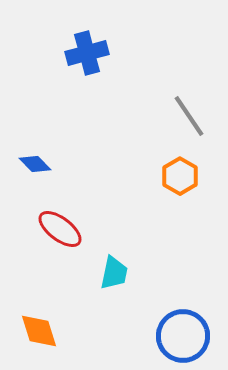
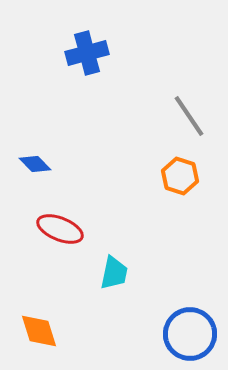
orange hexagon: rotated 12 degrees counterclockwise
red ellipse: rotated 15 degrees counterclockwise
blue circle: moved 7 px right, 2 px up
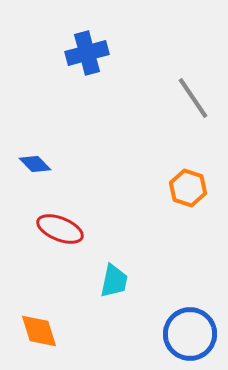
gray line: moved 4 px right, 18 px up
orange hexagon: moved 8 px right, 12 px down
cyan trapezoid: moved 8 px down
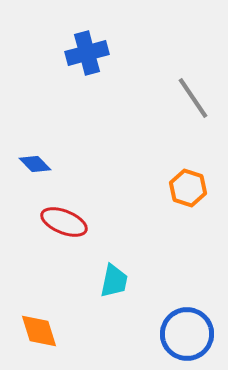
red ellipse: moved 4 px right, 7 px up
blue circle: moved 3 px left
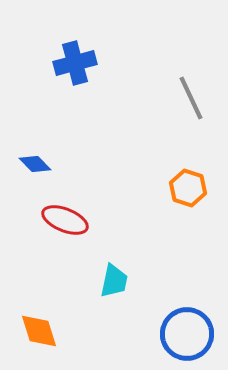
blue cross: moved 12 px left, 10 px down
gray line: moved 2 px left; rotated 9 degrees clockwise
red ellipse: moved 1 px right, 2 px up
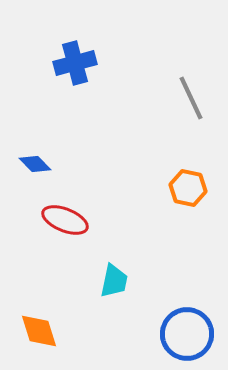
orange hexagon: rotated 6 degrees counterclockwise
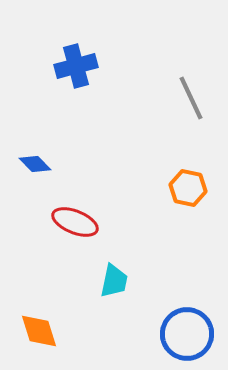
blue cross: moved 1 px right, 3 px down
red ellipse: moved 10 px right, 2 px down
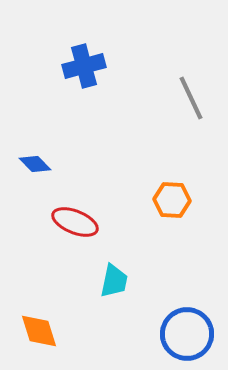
blue cross: moved 8 px right
orange hexagon: moved 16 px left, 12 px down; rotated 9 degrees counterclockwise
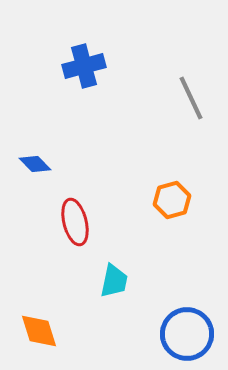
orange hexagon: rotated 18 degrees counterclockwise
red ellipse: rotated 54 degrees clockwise
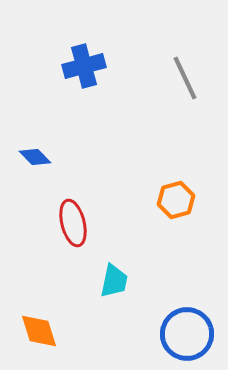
gray line: moved 6 px left, 20 px up
blue diamond: moved 7 px up
orange hexagon: moved 4 px right
red ellipse: moved 2 px left, 1 px down
